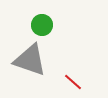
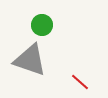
red line: moved 7 px right
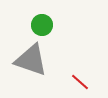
gray triangle: moved 1 px right
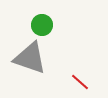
gray triangle: moved 1 px left, 2 px up
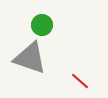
red line: moved 1 px up
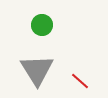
gray triangle: moved 7 px right, 12 px down; rotated 39 degrees clockwise
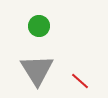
green circle: moved 3 px left, 1 px down
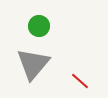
gray triangle: moved 4 px left, 6 px up; rotated 12 degrees clockwise
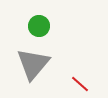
red line: moved 3 px down
